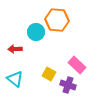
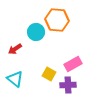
red arrow: rotated 32 degrees counterclockwise
pink rectangle: moved 4 px left, 1 px up; rotated 72 degrees counterclockwise
purple cross: rotated 21 degrees counterclockwise
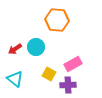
cyan circle: moved 15 px down
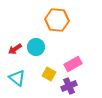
cyan triangle: moved 2 px right, 1 px up
purple cross: moved 1 px right, 1 px down; rotated 21 degrees counterclockwise
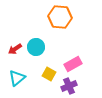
orange hexagon: moved 3 px right, 3 px up
cyan triangle: rotated 42 degrees clockwise
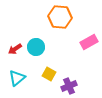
pink rectangle: moved 16 px right, 22 px up
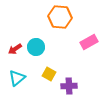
purple cross: rotated 21 degrees clockwise
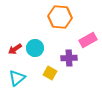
pink rectangle: moved 1 px left, 2 px up
cyan circle: moved 1 px left, 1 px down
yellow square: moved 1 px right, 1 px up
purple cross: moved 28 px up
